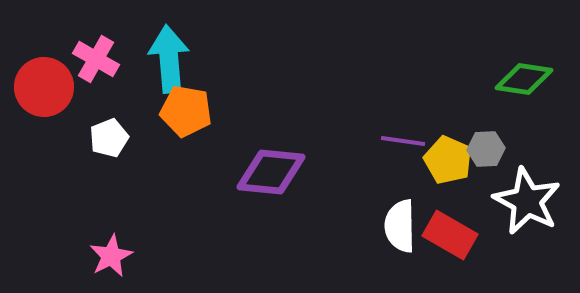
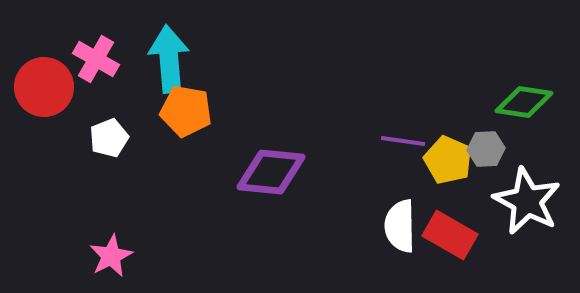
green diamond: moved 23 px down
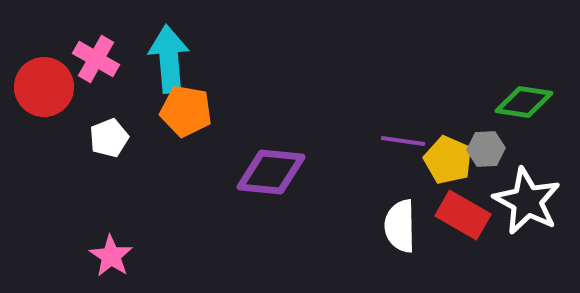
red rectangle: moved 13 px right, 20 px up
pink star: rotated 12 degrees counterclockwise
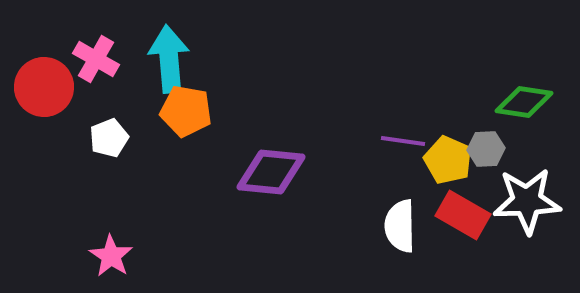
white star: rotated 30 degrees counterclockwise
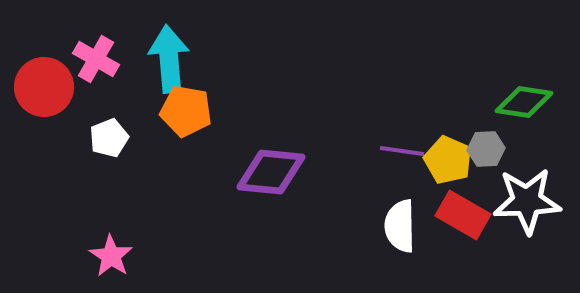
purple line: moved 1 px left, 10 px down
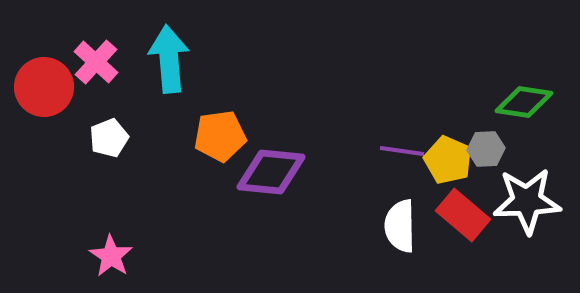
pink cross: moved 3 px down; rotated 12 degrees clockwise
orange pentagon: moved 34 px right, 25 px down; rotated 18 degrees counterclockwise
red rectangle: rotated 10 degrees clockwise
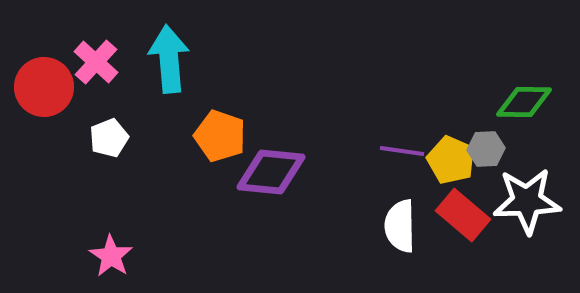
green diamond: rotated 8 degrees counterclockwise
orange pentagon: rotated 27 degrees clockwise
yellow pentagon: moved 3 px right
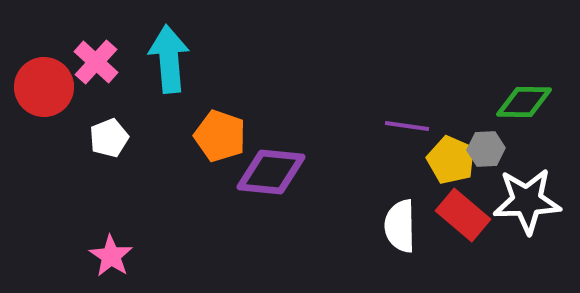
purple line: moved 5 px right, 25 px up
